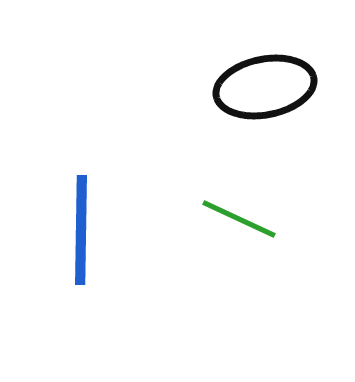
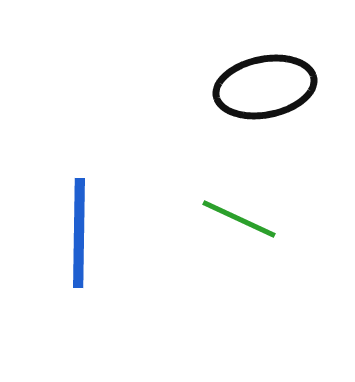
blue line: moved 2 px left, 3 px down
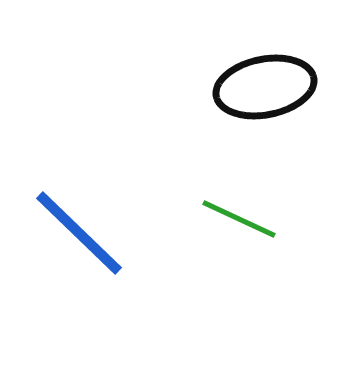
blue line: rotated 47 degrees counterclockwise
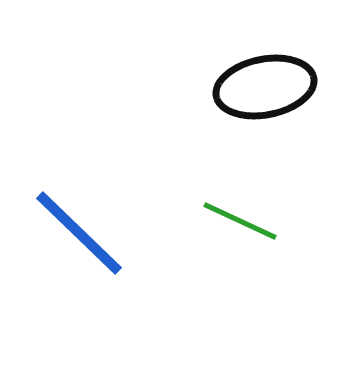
green line: moved 1 px right, 2 px down
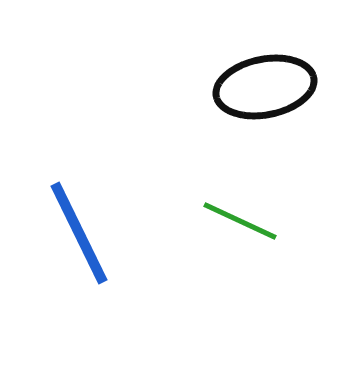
blue line: rotated 20 degrees clockwise
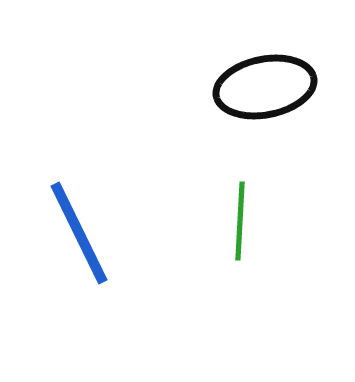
green line: rotated 68 degrees clockwise
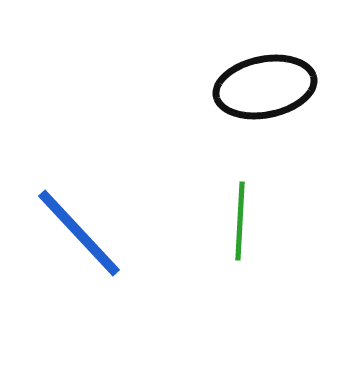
blue line: rotated 17 degrees counterclockwise
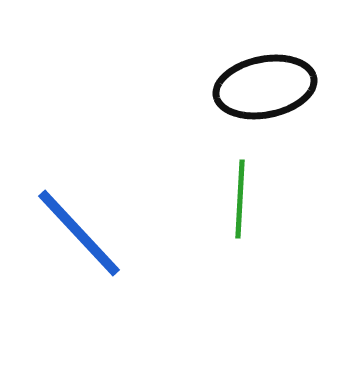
green line: moved 22 px up
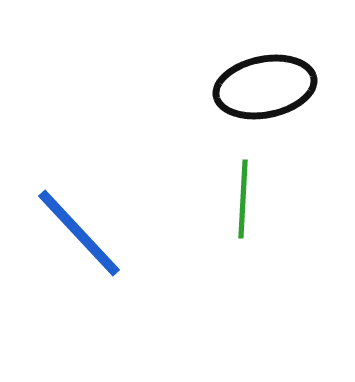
green line: moved 3 px right
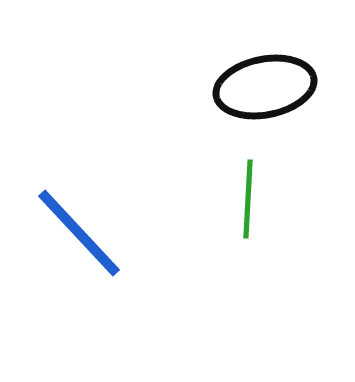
green line: moved 5 px right
